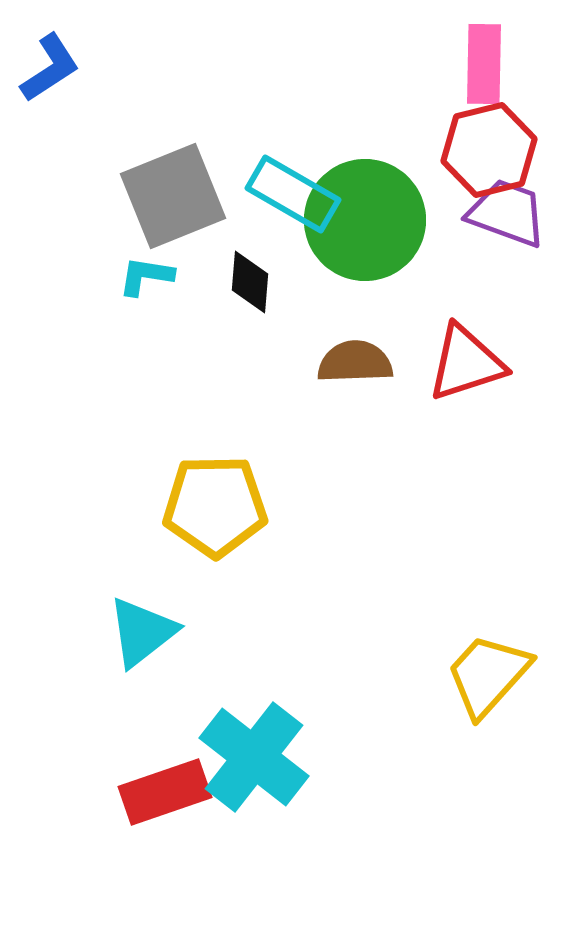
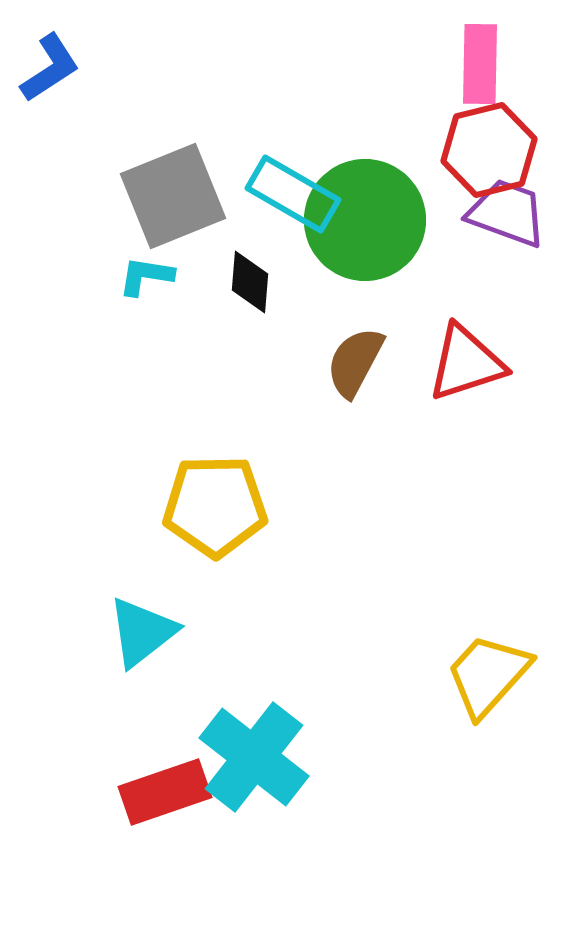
pink rectangle: moved 4 px left
brown semicircle: rotated 60 degrees counterclockwise
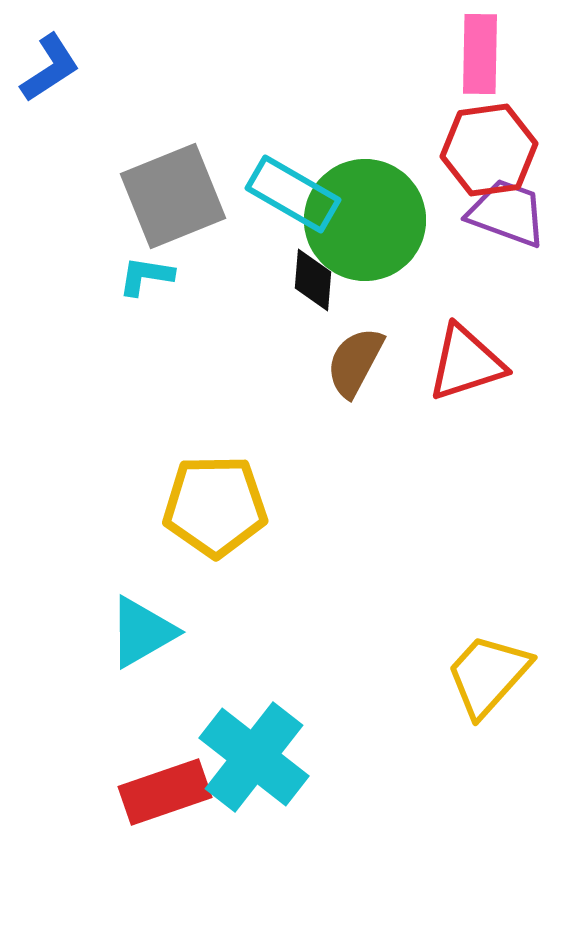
pink rectangle: moved 10 px up
red hexagon: rotated 6 degrees clockwise
black diamond: moved 63 px right, 2 px up
cyan triangle: rotated 8 degrees clockwise
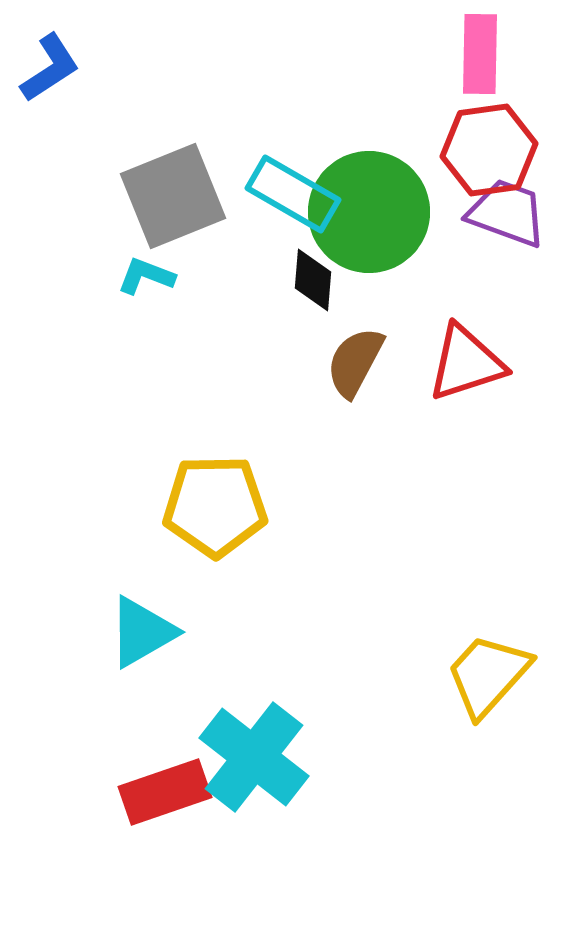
green circle: moved 4 px right, 8 px up
cyan L-shape: rotated 12 degrees clockwise
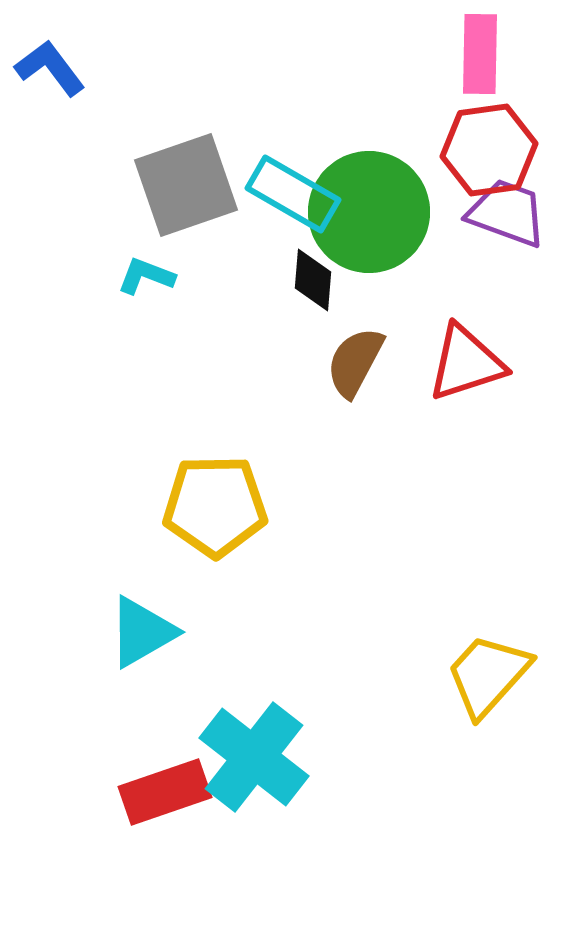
blue L-shape: rotated 94 degrees counterclockwise
gray square: moved 13 px right, 11 px up; rotated 3 degrees clockwise
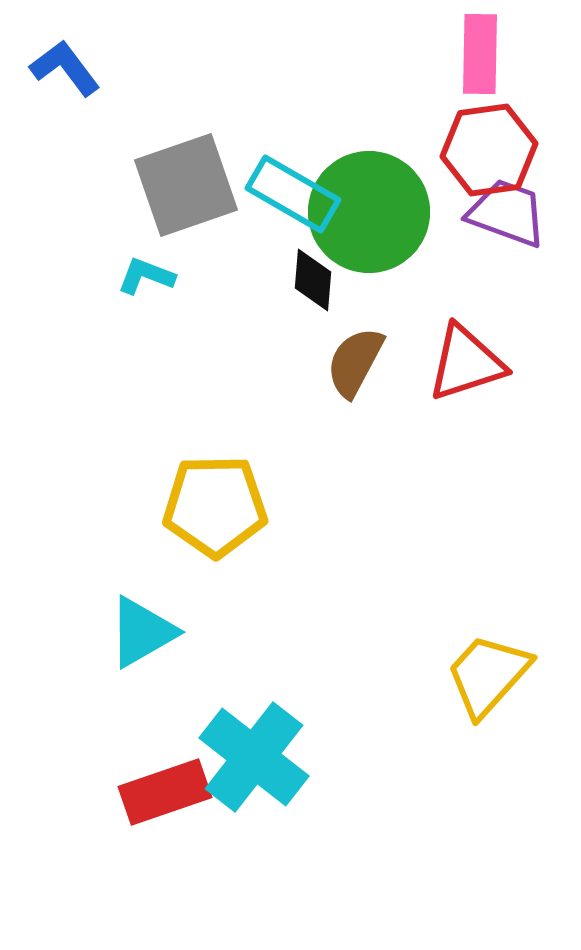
blue L-shape: moved 15 px right
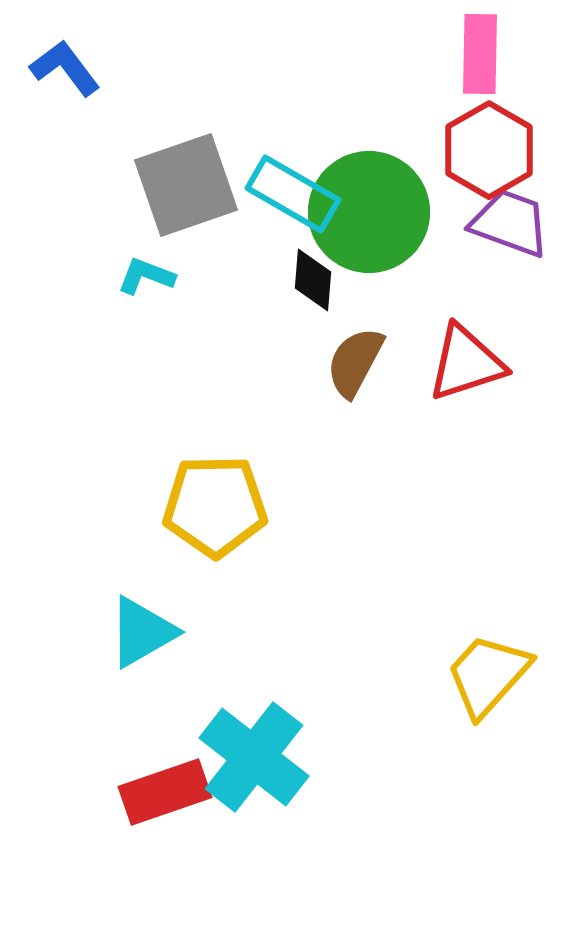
red hexagon: rotated 22 degrees counterclockwise
purple trapezoid: moved 3 px right, 10 px down
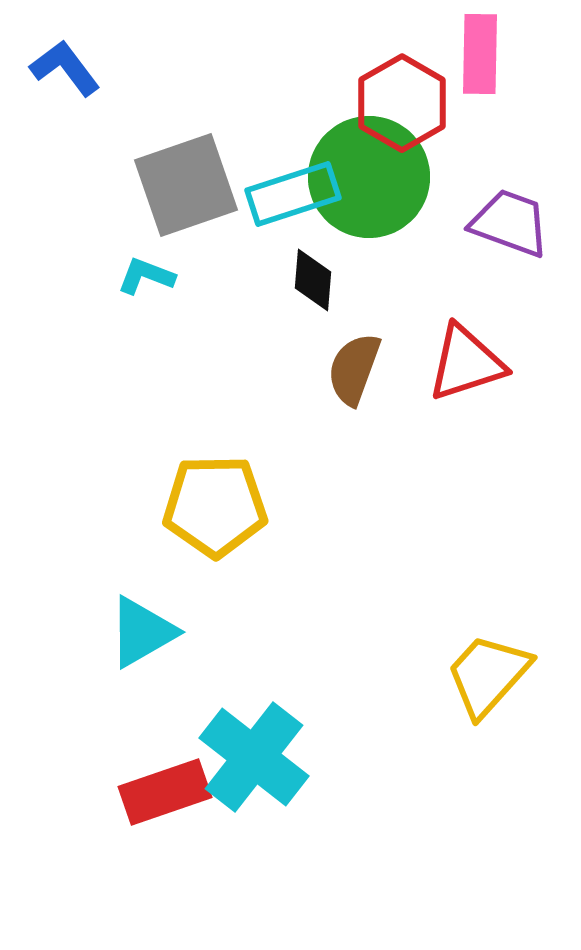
red hexagon: moved 87 px left, 47 px up
cyan rectangle: rotated 48 degrees counterclockwise
green circle: moved 35 px up
brown semicircle: moved 1 px left, 7 px down; rotated 8 degrees counterclockwise
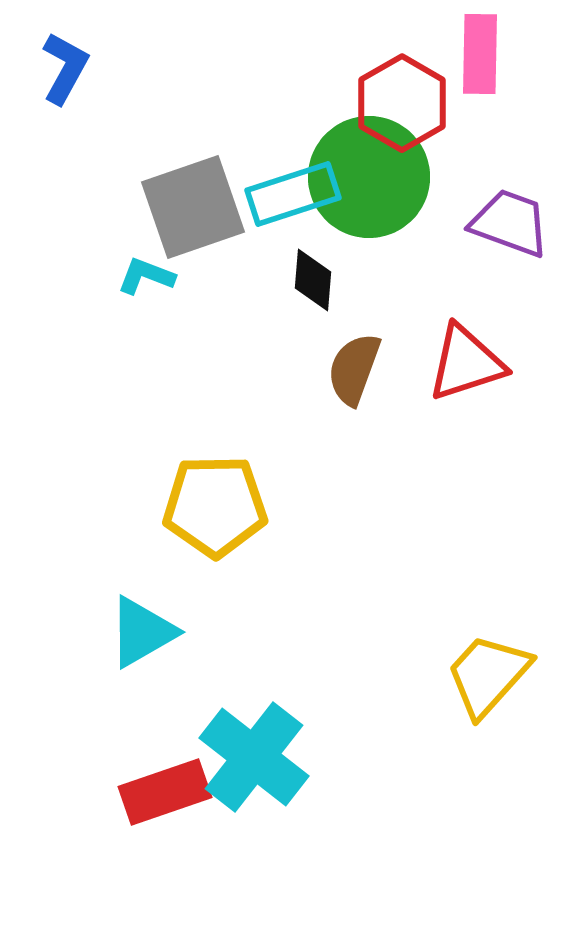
blue L-shape: rotated 66 degrees clockwise
gray square: moved 7 px right, 22 px down
